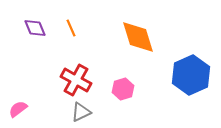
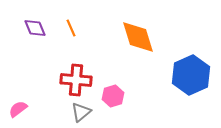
red cross: rotated 24 degrees counterclockwise
pink hexagon: moved 10 px left, 7 px down
gray triangle: rotated 15 degrees counterclockwise
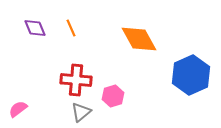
orange diamond: moved 1 px right, 2 px down; rotated 12 degrees counterclockwise
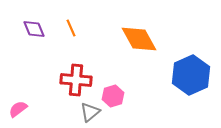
purple diamond: moved 1 px left, 1 px down
gray triangle: moved 9 px right
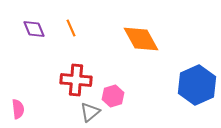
orange diamond: moved 2 px right
blue hexagon: moved 6 px right, 10 px down
pink semicircle: rotated 120 degrees clockwise
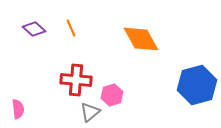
purple diamond: rotated 25 degrees counterclockwise
blue hexagon: rotated 9 degrees clockwise
pink hexagon: moved 1 px left, 1 px up
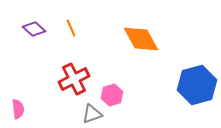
red cross: moved 2 px left, 1 px up; rotated 32 degrees counterclockwise
gray triangle: moved 2 px right, 2 px down; rotated 20 degrees clockwise
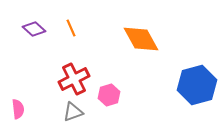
pink hexagon: moved 3 px left
gray triangle: moved 19 px left, 2 px up
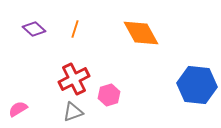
orange line: moved 4 px right, 1 px down; rotated 42 degrees clockwise
orange diamond: moved 6 px up
blue hexagon: rotated 21 degrees clockwise
pink semicircle: rotated 114 degrees counterclockwise
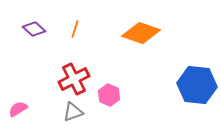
orange diamond: rotated 42 degrees counterclockwise
pink hexagon: rotated 20 degrees counterclockwise
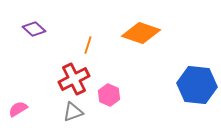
orange line: moved 13 px right, 16 px down
